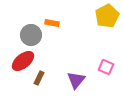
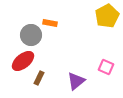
orange rectangle: moved 2 px left
purple triangle: moved 1 px down; rotated 12 degrees clockwise
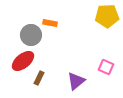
yellow pentagon: rotated 25 degrees clockwise
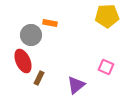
red ellipse: rotated 75 degrees counterclockwise
purple triangle: moved 4 px down
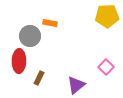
gray circle: moved 1 px left, 1 px down
red ellipse: moved 4 px left; rotated 25 degrees clockwise
pink square: rotated 21 degrees clockwise
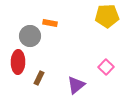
red ellipse: moved 1 px left, 1 px down
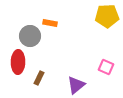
pink square: rotated 21 degrees counterclockwise
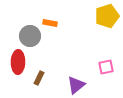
yellow pentagon: rotated 15 degrees counterclockwise
pink square: rotated 35 degrees counterclockwise
